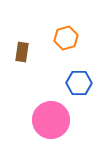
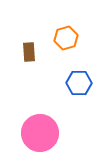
brown rectangle: moved 7 px right; rotated 12 degrees counterclockwise
pink circle: moved 11 px left, 13 px down
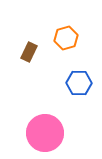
brown rectangle: rotated 30 degrees clockwise
pink circle: moved 5 px right
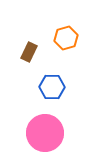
blue hexagon: moved 27 px left, 4 px down
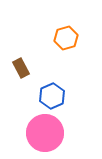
brown rectangle: moved 8 px left, 16 px down; rotated 54 degrees counterclockwise
blue hexagon: moved 9 px down; rotated 25 degrees counterclockwise
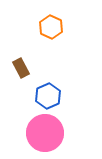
orange hexagon: moved 15 px left, 11 px up; rotated 20 degrees counterclockwise
blue hexagon: moved 4 px left
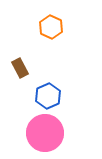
brown rectangle: moved 1 px left
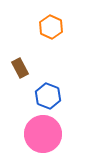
blue hexagon: rotated 15 degrees counterclockwise
pink circle: moved 2 px left, 1 px down
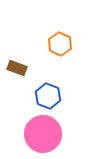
orange hexagon: moved 9 px right, 17 px down
brown rectangle: moved 3 px left; rotated 42 degrees counterclockwise
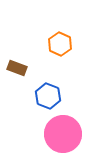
pink circle: moved 20 px right
